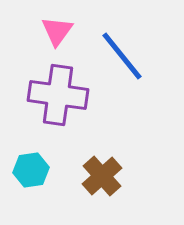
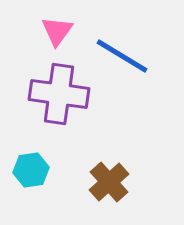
blue line: rotated 20 degrees counterclockwise
purple cross: moved 1 px right, 1 px up
brown cross: moved 7 px right, 6 px down
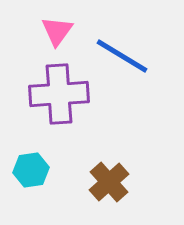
purple cross: rotated 12 degrees counterclockwise
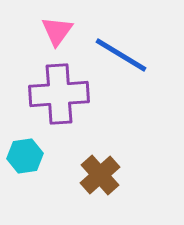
blue line: moved 1 px left, 1 px up
cyan hexagon: moved 6 px left, 14 px up
brown cross: moved 9 px left, 7 px up
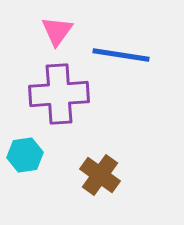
blue line: rotated 22 degrees counterclockwise
cyan hexagon: moved 1 px up
brown cross: rotated 12 degrees counterclockwise
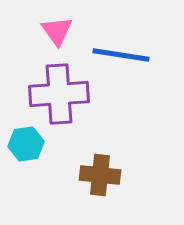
pink triangle: rotated 12 degrees counterclockwise
cyan hexagon: moved 1 px right, 11 px up
brown cross: rotated 30 degrees counterclockwise
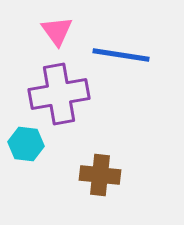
purple cross: rotated 6 degrees counterclockwise
cyan hexagon: rotated 16 degrees clockwise
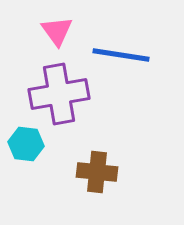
brown cross: moved 3 px left, 3 px up
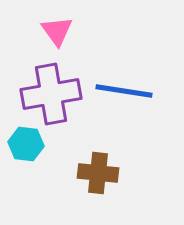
blue line: moved 3 px right, 36 px down
purple cross: moved 8 px left
brown cross: moved 1 px right, 1 px down
